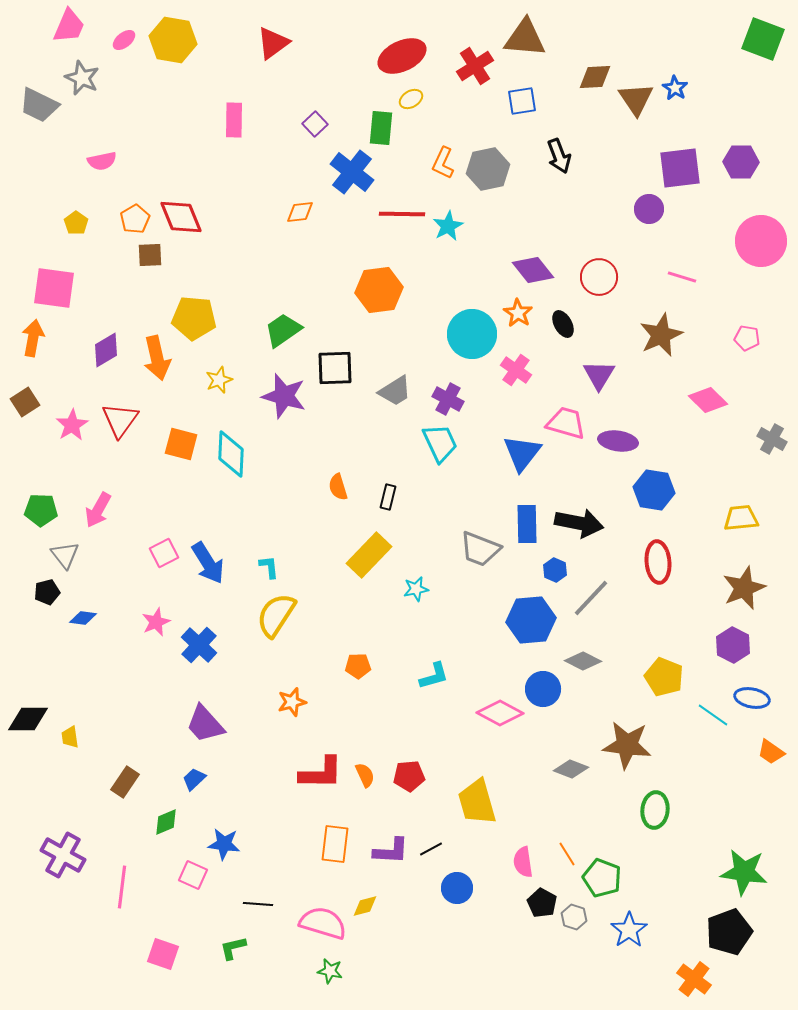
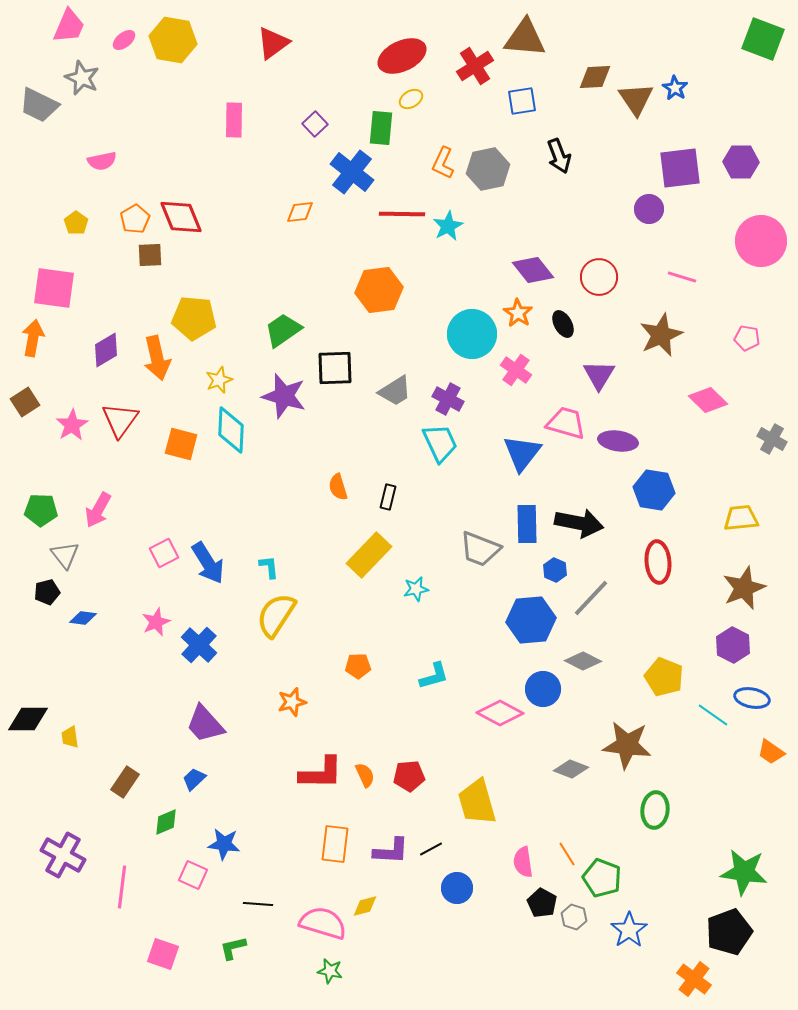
cyan diamond at (231, 454): moved 24 px up
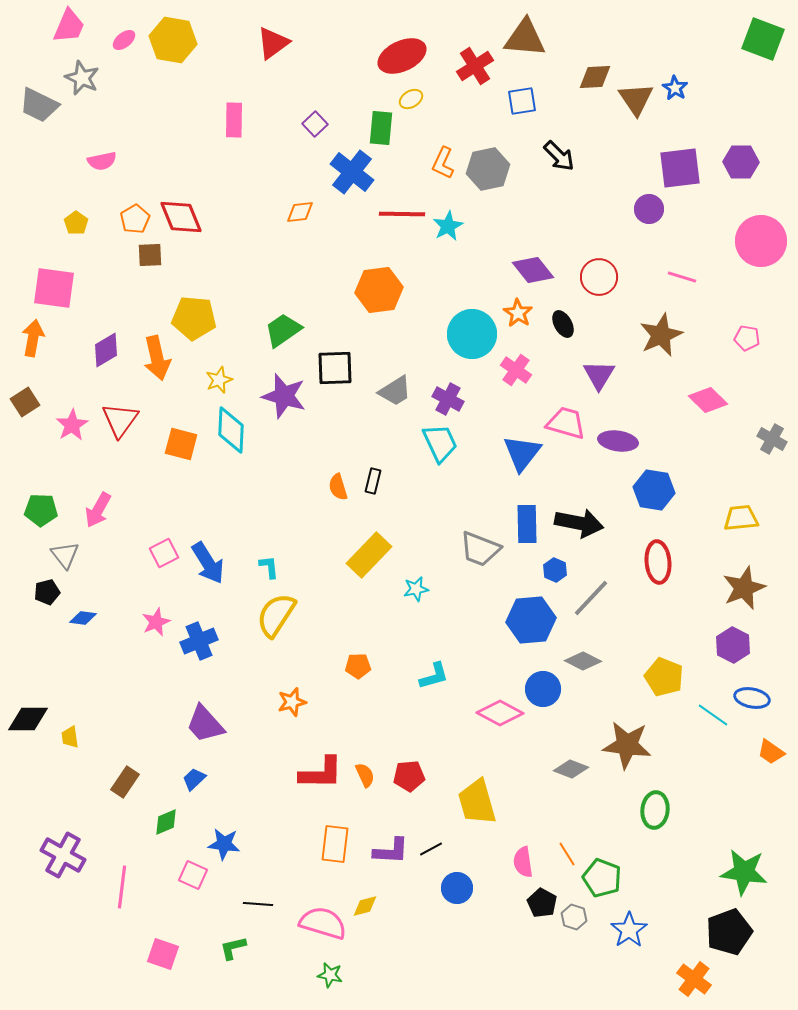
black arrow at (559, 156): rotated 24 degrees counterclockwise
black rectangle at (388, 497): moved 15 px left, 16 px up
blue cross at (199, 645): moved 4 px up; rotated 24 degrees clockwise
green star at (330, 971): moved 4 px down
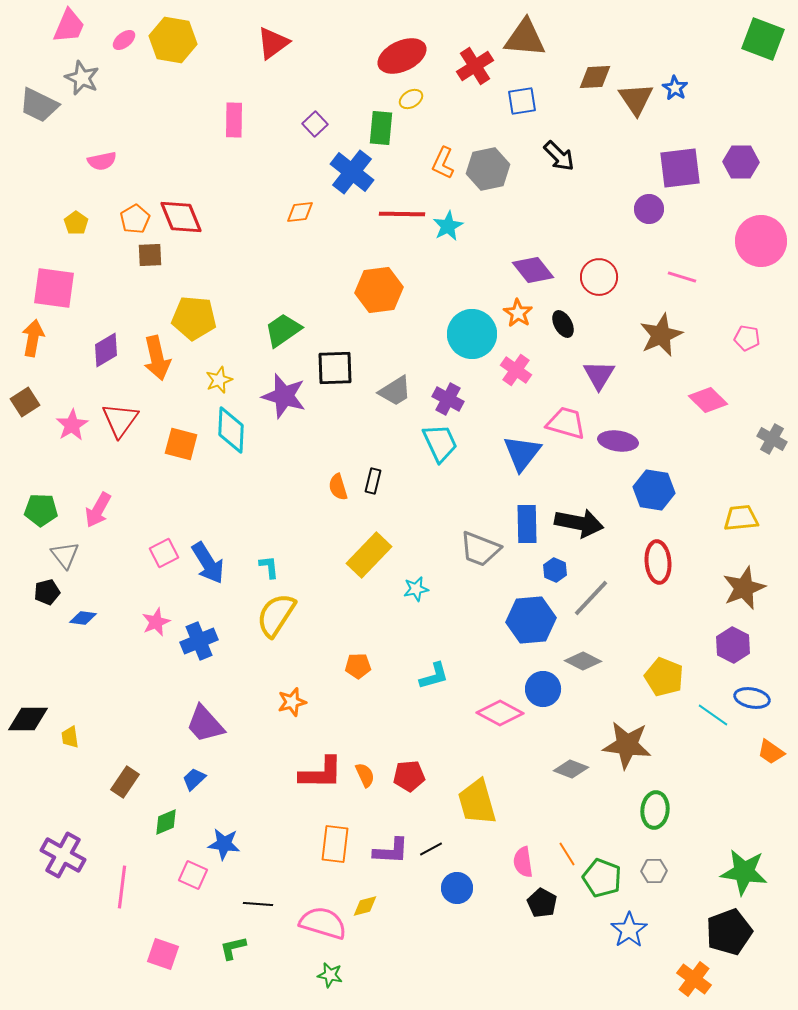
gray hexagon at (574, 917): moved 80 px right, 46 px up; rotated 20 degrees counterclockwise
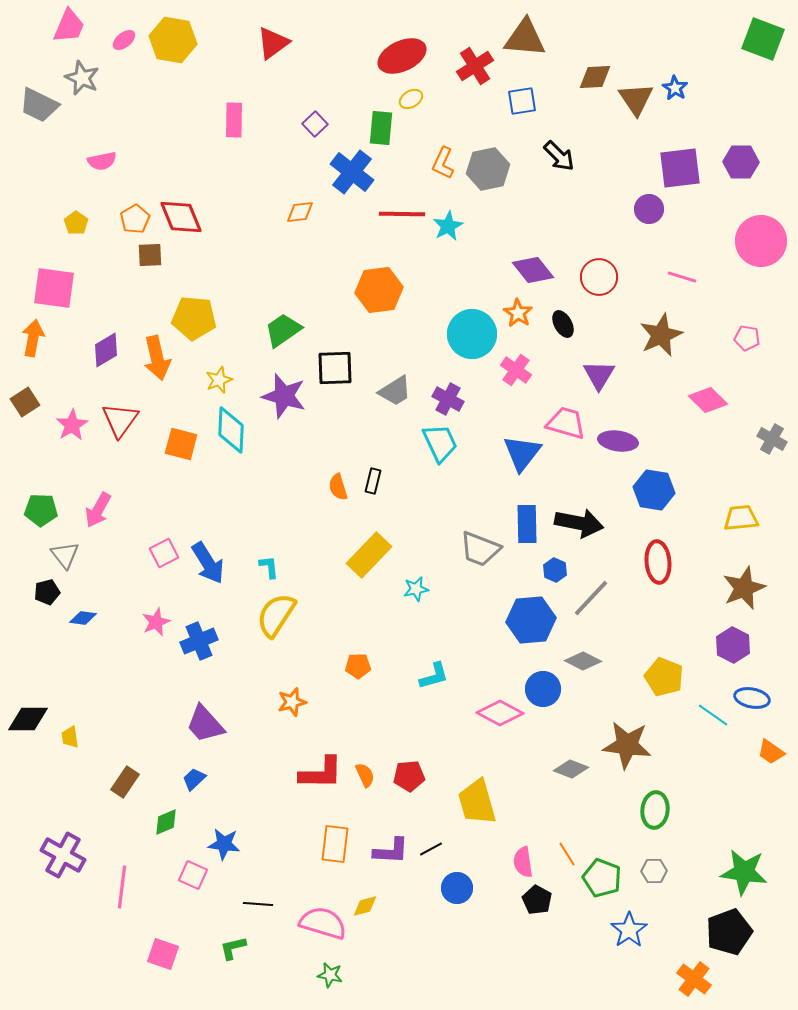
black pentagon at (542, 903): moved 5 px left, 3 px up
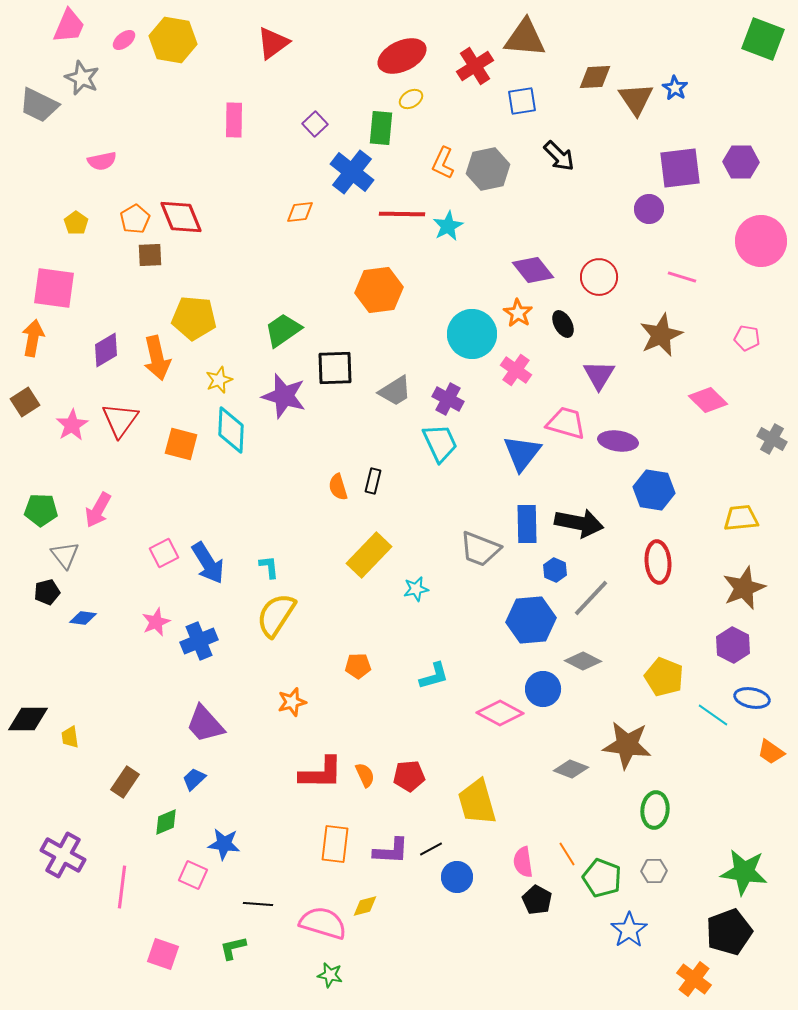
blue circle at (457, 888): moved 11 px up
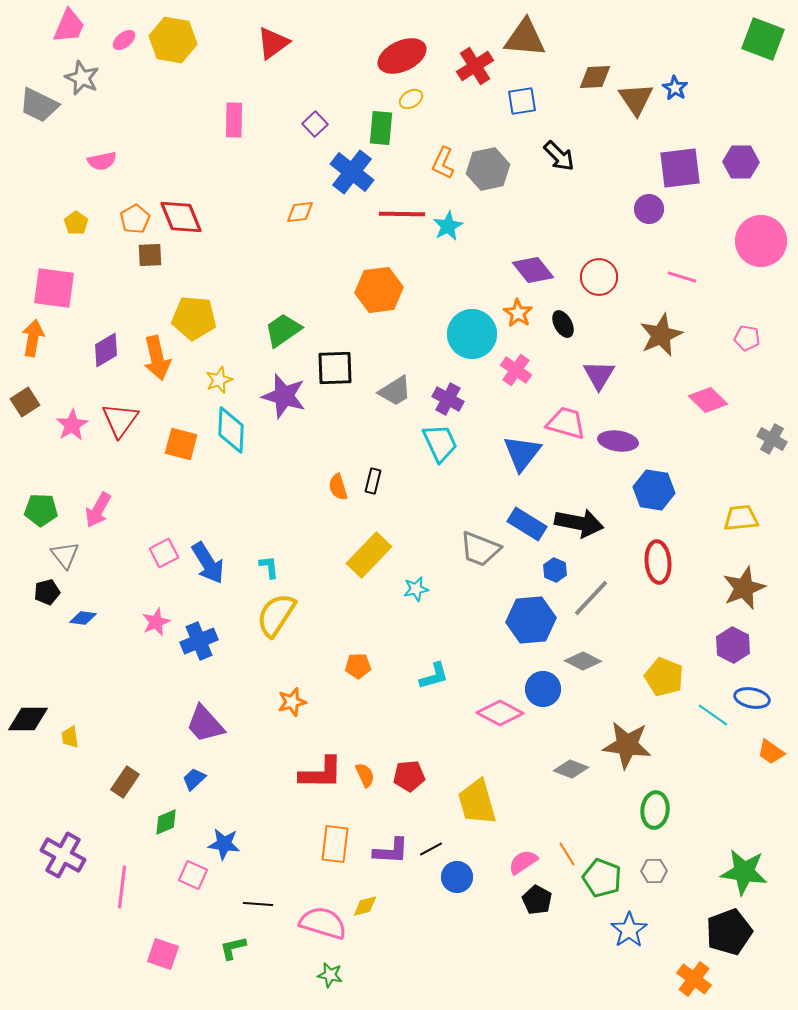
blue rectangle at (527, 524): rotated 57 degrees counterclockwise
pink semicircle at (523, 862): rotated 64 degrees clockwise
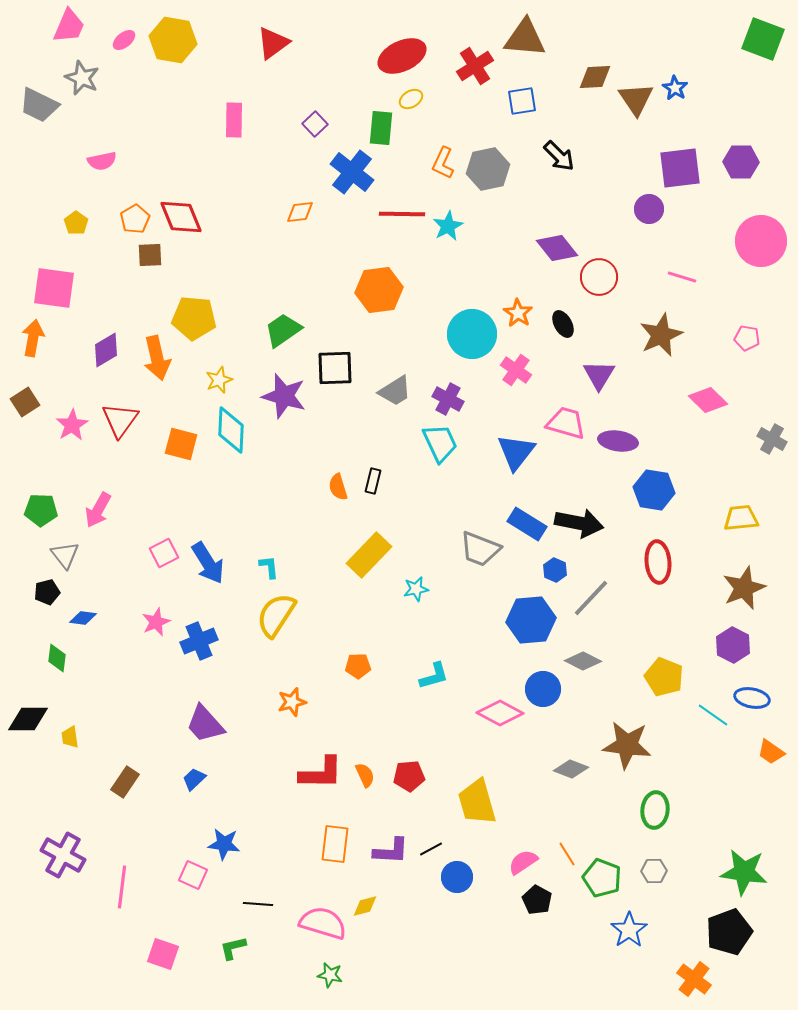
purple diamond at (533, 270): moved 24 px right, 22 px up
blue triangle at (522, 453): moved 6 px left, 1 px up
green diamond at (166, 822): moved 109 px left, 164 px up; rotated 60 degrees counterclockwise
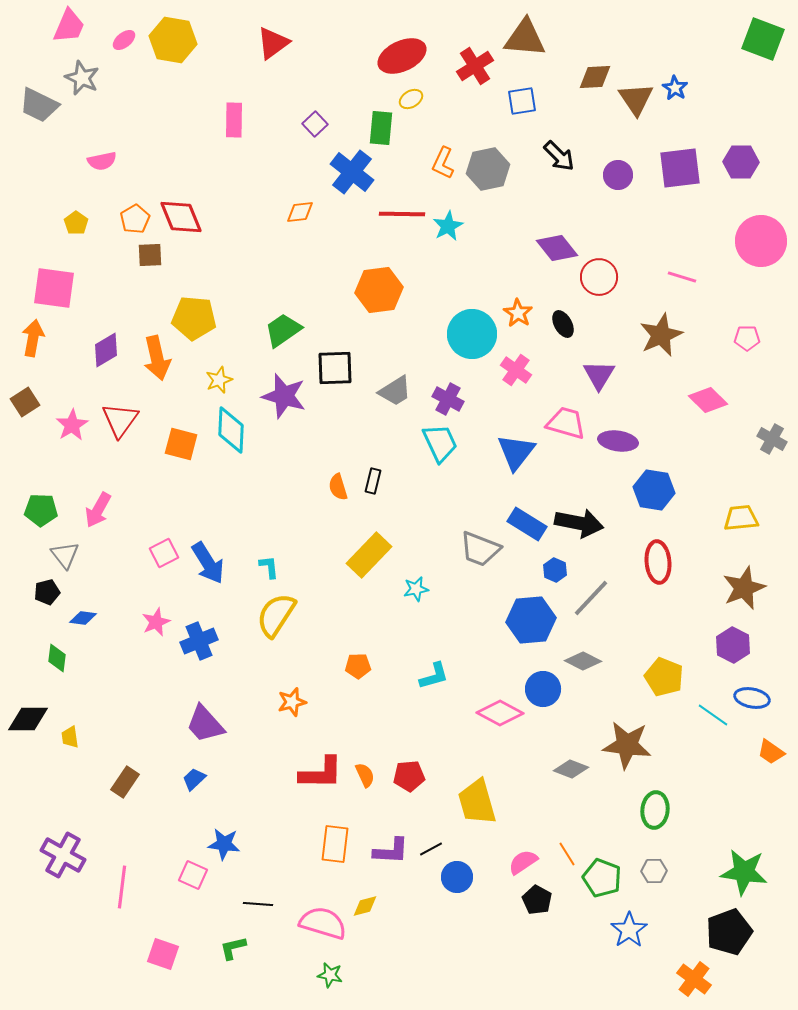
purple circle at (649, 209): moved 31 px left, 34 px up
pink pentagon at (747, 338): rotated 10 degrees counterclockwise
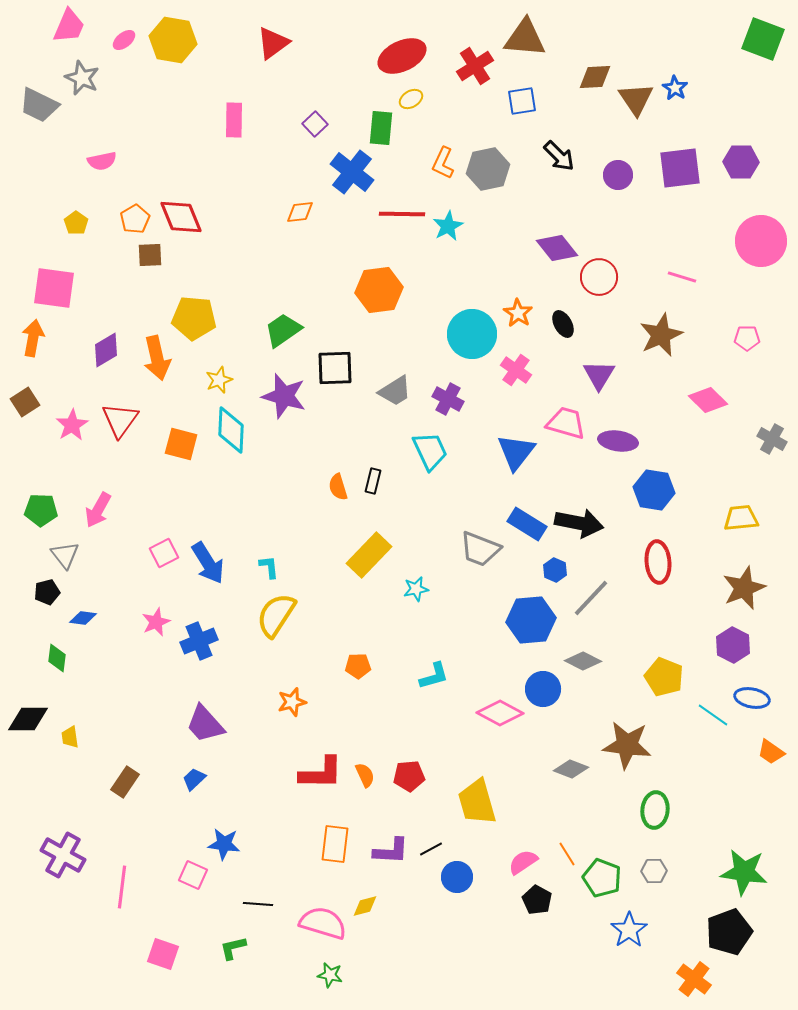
cyan trapezoid at (440, 443): moved 10 px left, 8 px down
